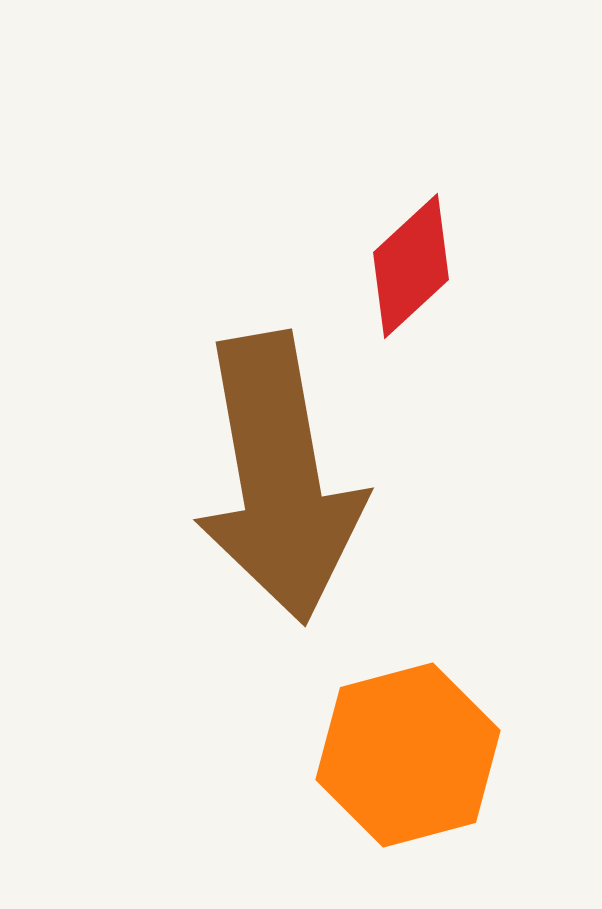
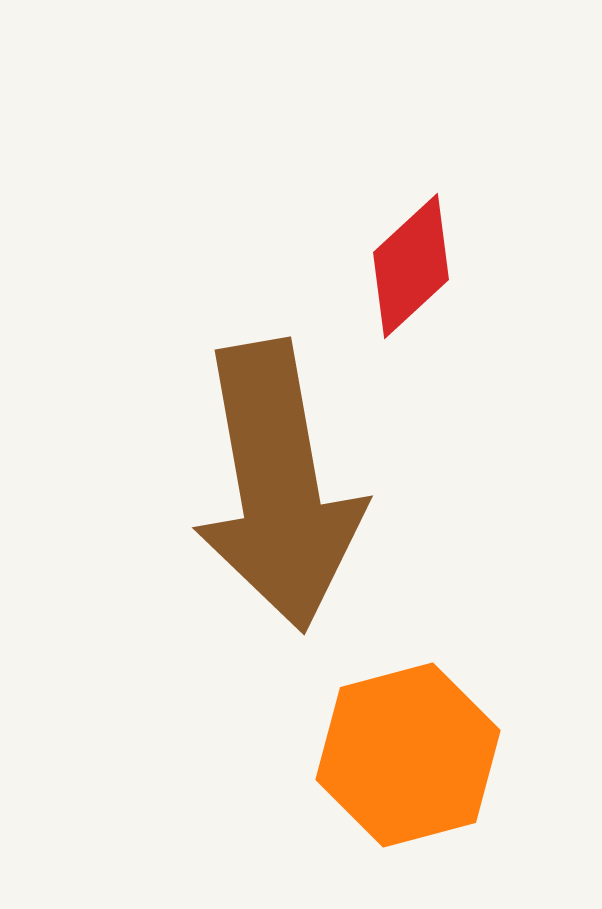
brown arrow: moved 1 px left, 8 px down
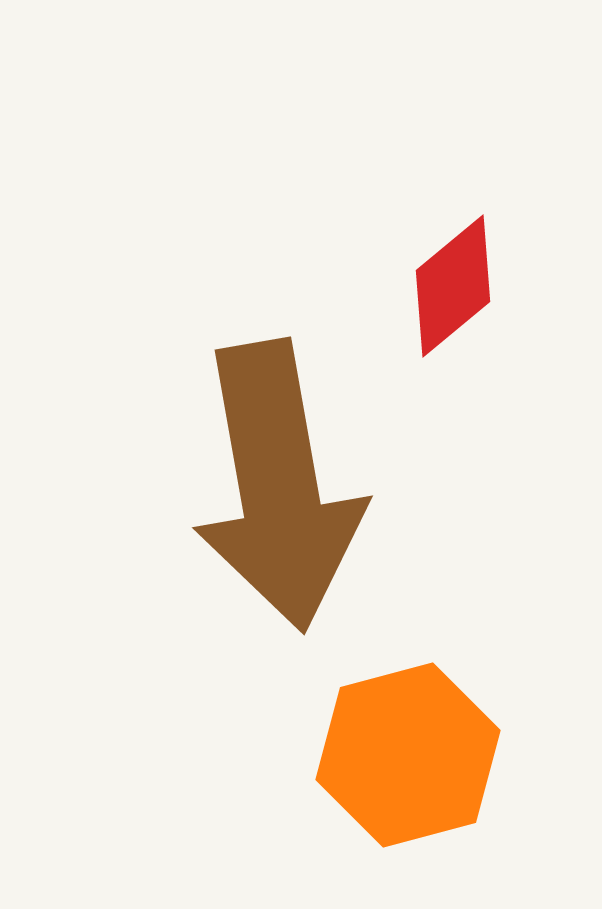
red diamond: moved 42 px right, 20 px down; rotated 3 degrees clockwise
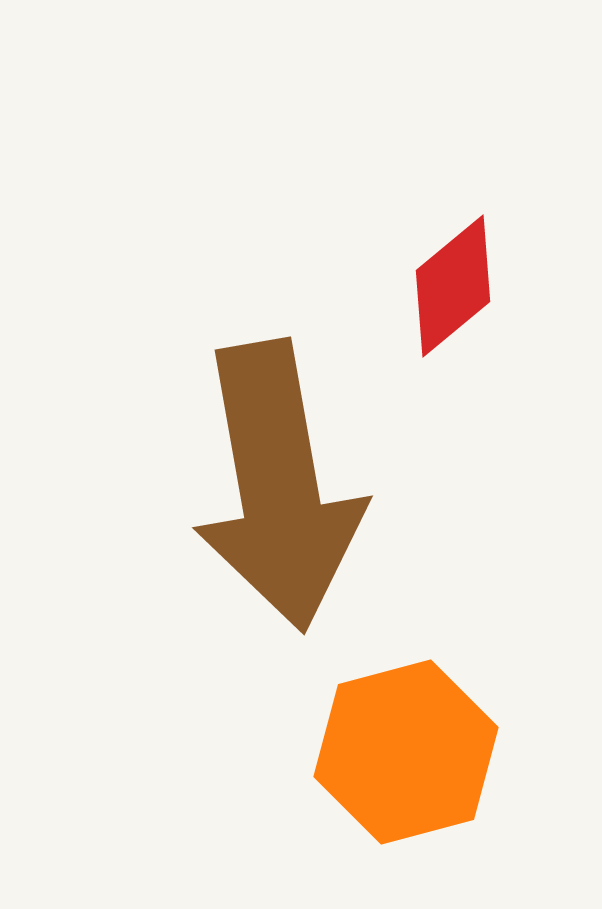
orange hexagon: moved 2 px left, 3 px up
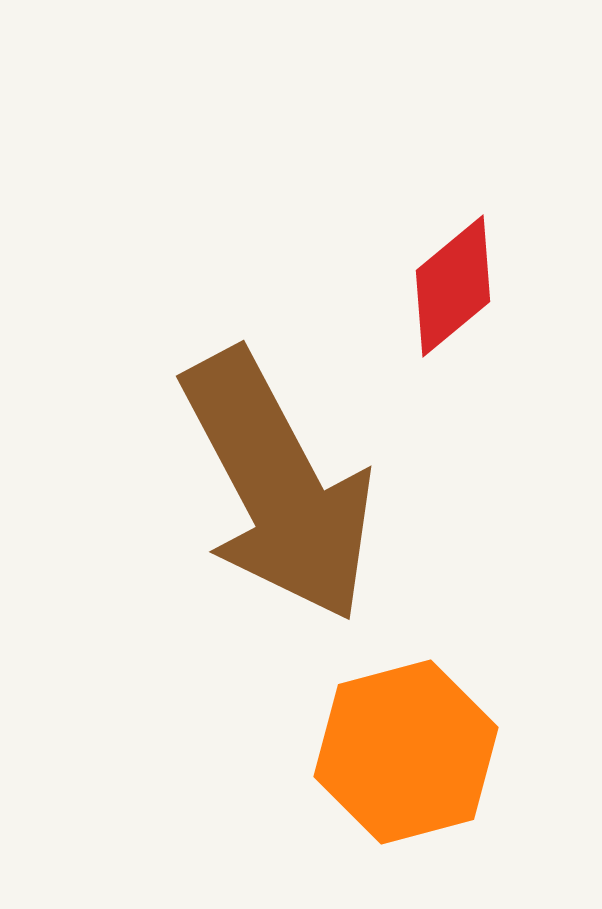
brown arrow: rotated 18 degrees counterclockwise
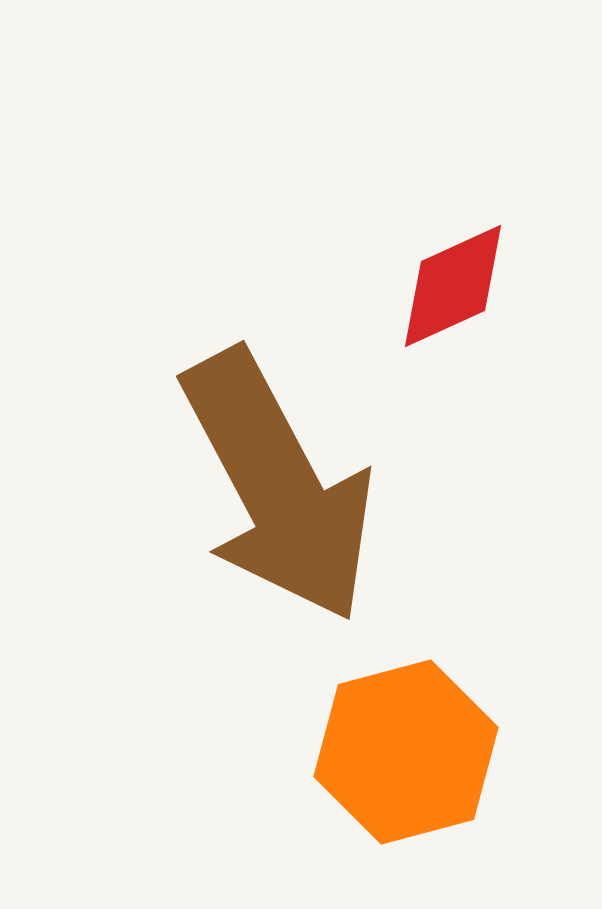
red diamond: rotated 15 degrees clockwise
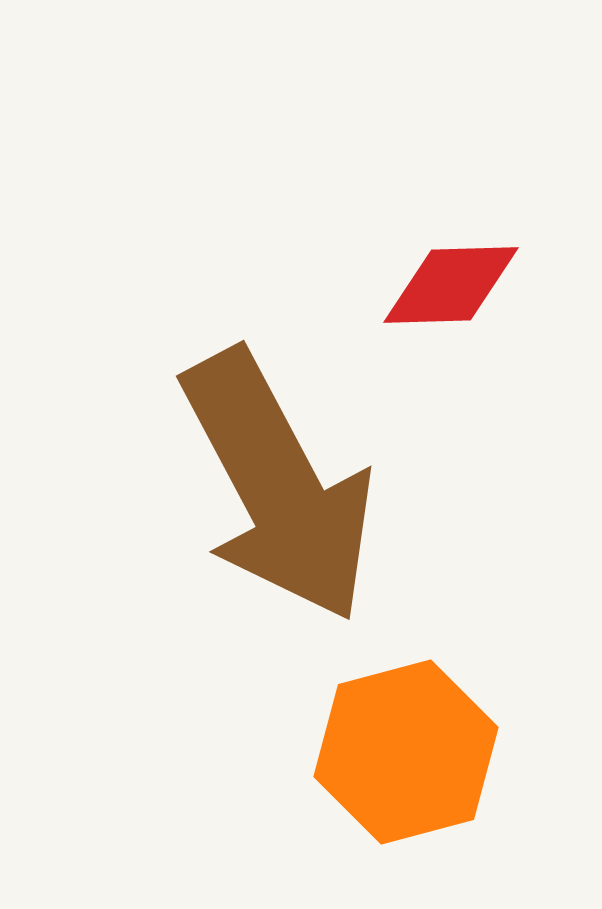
red diamond: moved 2 px left, 1 px up; rotated 23 degrees clockwise
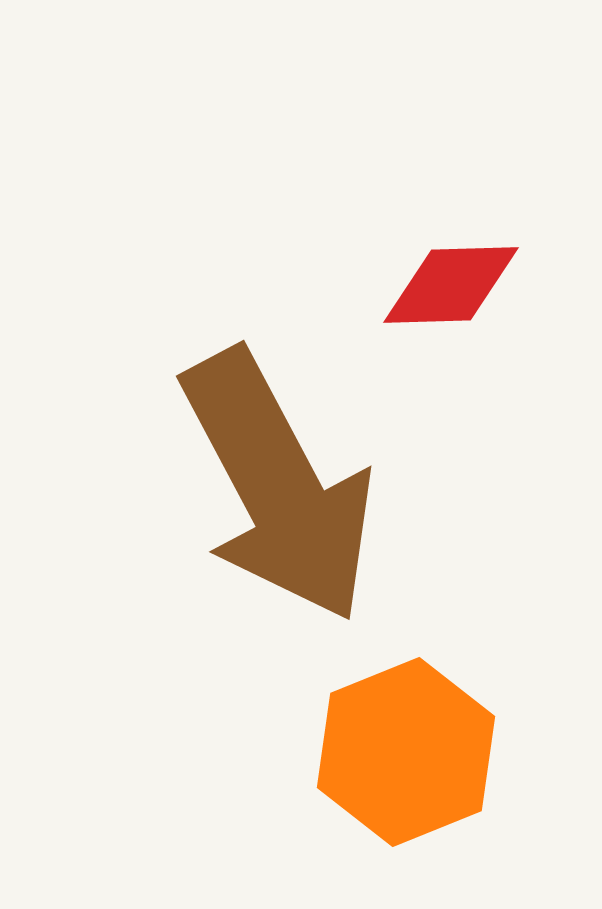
orange hexagon: rotated 7 degrees counterclockwise
